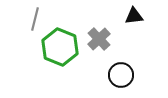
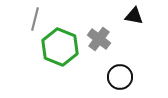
black triangle: rotated 18 degrees clockwise
gray cross: rotated 10 degrees counterclockwise
black circle: moved 1 px left, 2 px down
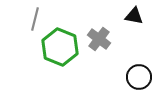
black circle: moved 19 px right
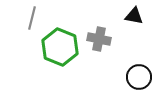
gray line: moved 3 px left, 1 px up
gray cross: rotated 25 degrees counterclockwise
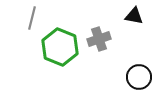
gray cross: rotated 30 degrees counterclockwise
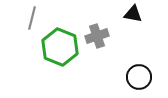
black triangle: moved 1 px left, 2 px up
gray cross: moved 2 px left, 3 px up
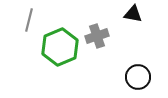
gray line: moved 3 px left, 2 px down
green hexagon: rotated 15 degrees clockwise
black circle: moved 1 px left
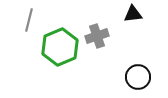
black triangle: rotated 18 degrees counterclockwise
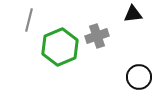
black circle: moved 1 px right
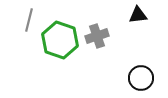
black triangle: moved 5 px right, 1 px down
green hexagon: moved 7 px up; rotated 18 degrees counterclockwise
black circle: moved 2 px right, 1 px down
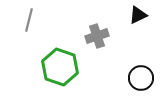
black triangle: rotated 18 degrees counterclockwise
green hexagon: moved 27 px down
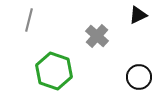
gray cross: rotated 30 degrees counterclockwise
green hexagon: moved 6 px left, 4 px down
black circle: moved 2 px left, 1 px up
